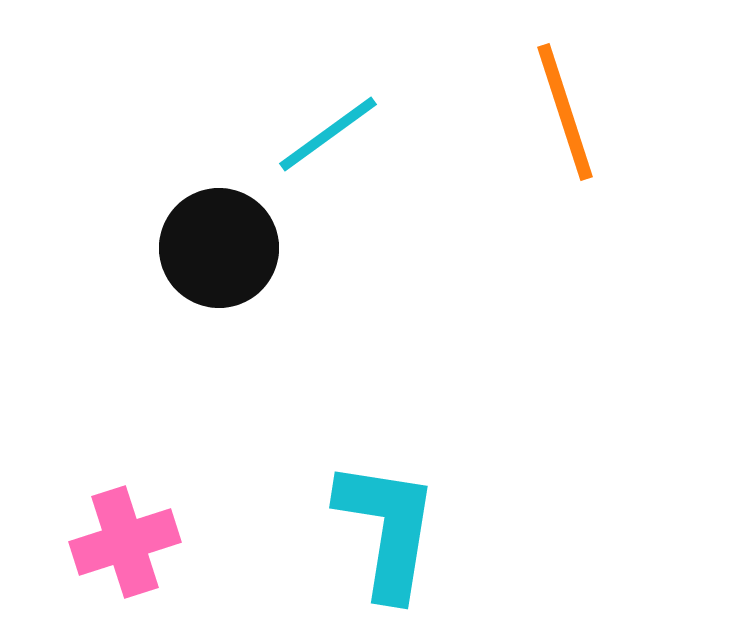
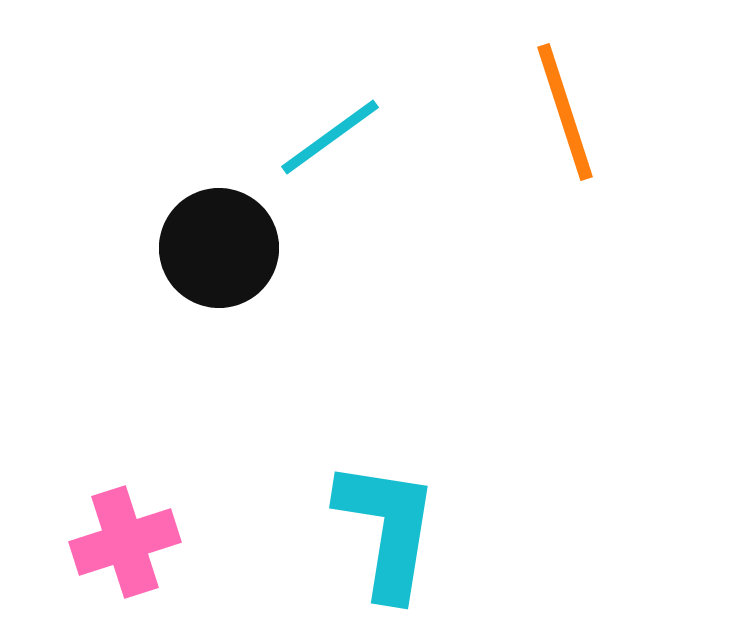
cyan line: moved 2 px right, 3 px down
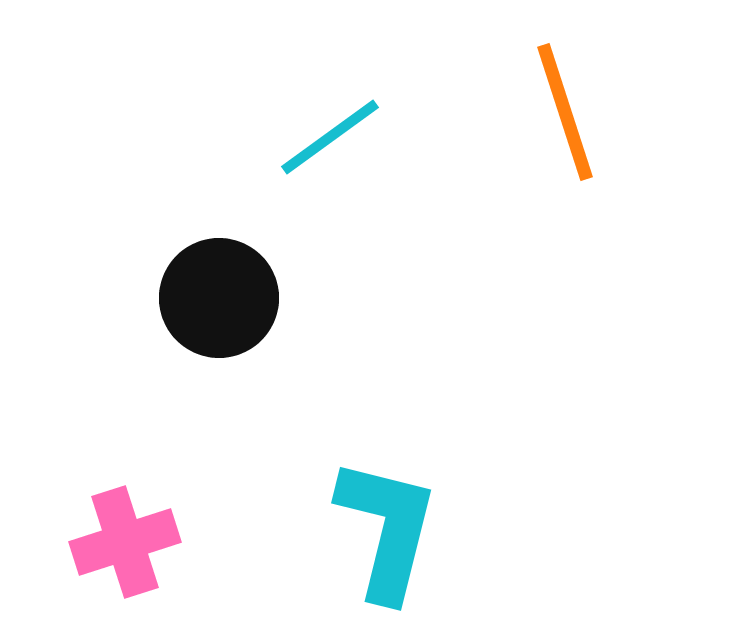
black circle: moved 50 px down
cyan L-shape: rotated 5 degrees clockwise
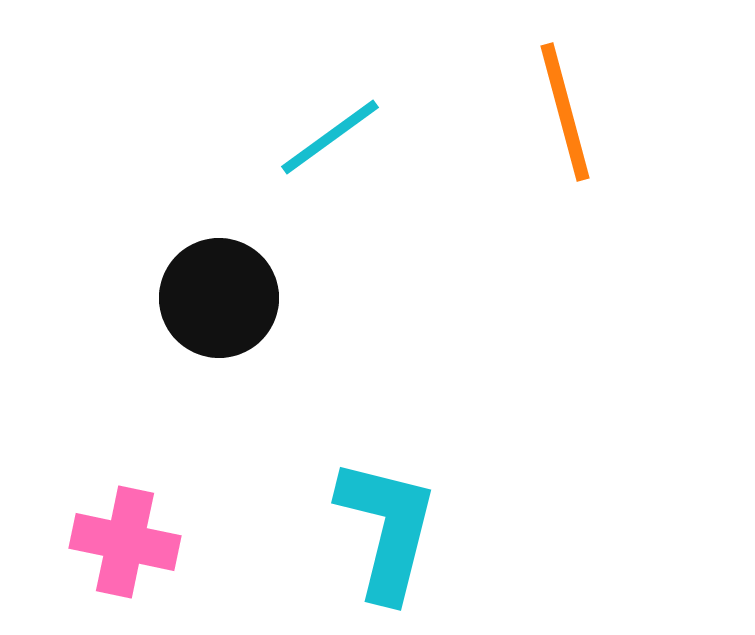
orange line: rotated 3 degrees clockwise
pink cross: rotated 30 degrees clockwise
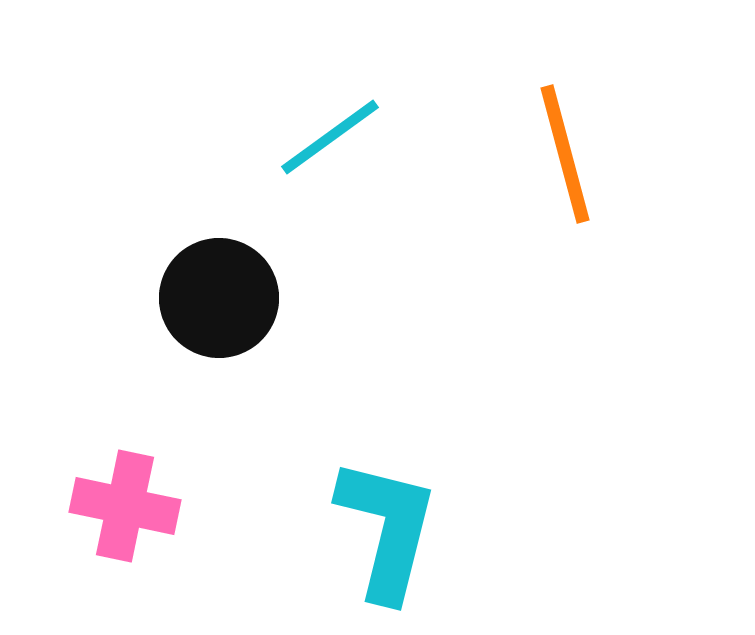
orange line: moved 42 px down
pink cross: moved 36 px up
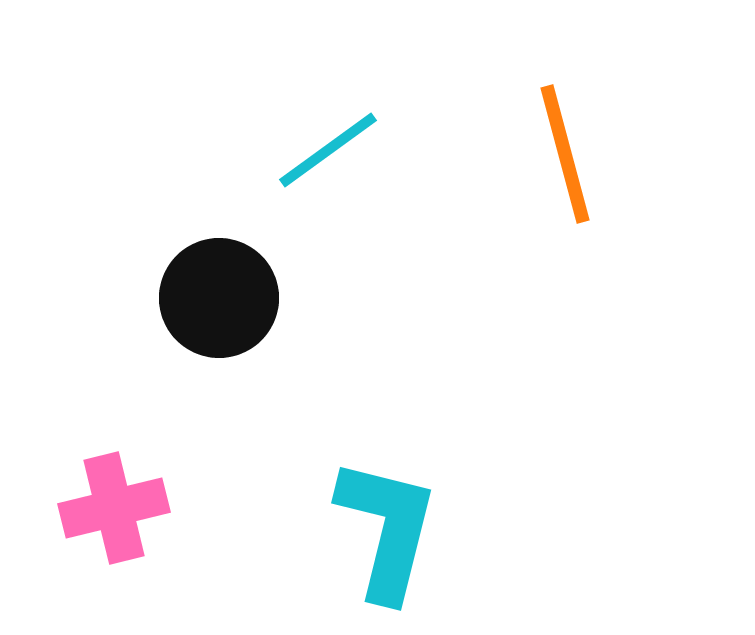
cyan line: moved 2 px left, 13 px down
pink cross: moved 11 px left, 2 px down; rotated 26 degrees counterclockwise
